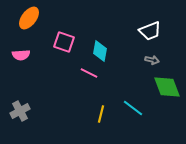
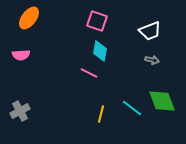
pink square: moved 33 px right, 21 px up
green diamond: moved 5 px left, 14 px down
cyan line: moved 1 px left
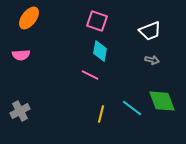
pink line: moved 1 px right, 2 px down
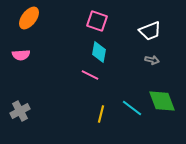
cyan diamond: moved 1 px left, 1 px down
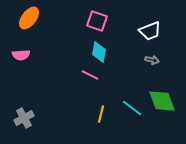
gray cross: moved 4 px right, 7 px down
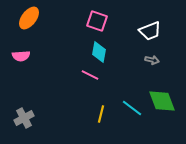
pink semicircle: moved 1 px down
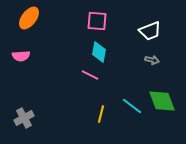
pink square: rotated 15 degrees counterclockwise
cyan line: moved 2 px up
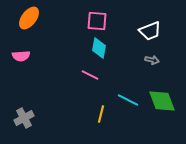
cyan diamond: moved 4 px up
cyan line: moved 4 px left, 6 px up; rotated 10 degrees counterclockwise
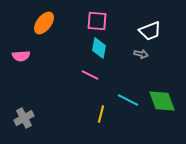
orange ellipse: moved 15 px right, 5 px down
gray arrow: moved 11 px left, 6 px up
